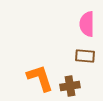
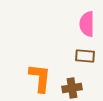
orange L-shape: rotated 24 degrees clockwise
brown cross: moved 2 px right, 2 px down
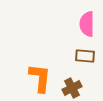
brown cross: rotated 18 degrees counterclockwise
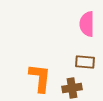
brown rectangle: moved 6 px down
brown cross: rotated 18 degrees clockwise
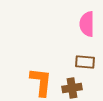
orange L-shape: moved 1 px right, 4 px down
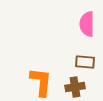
brown cross: moved 3 px right, 1 px up
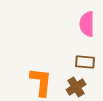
brown cross: moved 1 px right; rotated 24 degrees counterclockwise
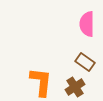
brown rectangle: rotated 30 degrees clockwise
brown cross: moved 1 px left
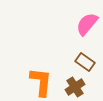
pink semicircle: rotated 40 degrees clockwise
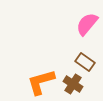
orange L-shape: rotated 112 degrees counterclockwise
brown cross: moved 2 px left, 3 px up; rotated 24 degrees counterclockwise
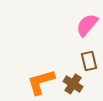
pink semicircle: moved 1 px down
brown rectangle: moved 4 px right, 1 px up; rotated 42 degrees clockwise
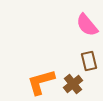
pink semicircle: rotated 80 degrees counterclockwise
brown cross: rotated 18 degrees clockwise
